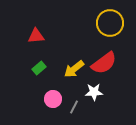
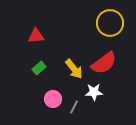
yellow arrow: rotated 90 degrees counterclockwise
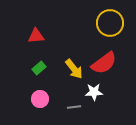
pink circle: moved 13 px left
gray line: rotated 56 degrees clockwise
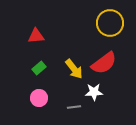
pink circle: moved 1 px left, 1 px up
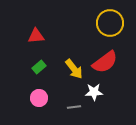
red semicircle: moved 1 px right, 1 px up
green rectangle: moved 1 px up
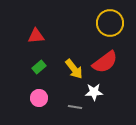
gray line: moved 1 px right; rotated 16 degrees clockwise
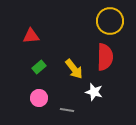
yellow circle: moved 2 px up
red triangle: moved 5 px left
red semicircle: moved 5 px up; rotated 52 degrees counterclockwise
white star: rotated 18 degrees clockwise
gray line: moved 8 px left, 3 px down
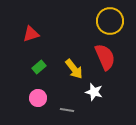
red triangle: moved 2 px up; rotated 12 degrees counterclockwise
red semicircle: rotated 24 degrees counterclockwise
pink circle: moved 1 px left
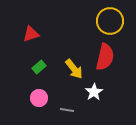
red semicircle: rotated 36 degrees clockwise
white star: rotated 24 degrees clockwise
pink circle: moved 1 px right
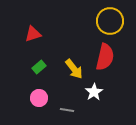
red triangle: moved 2 px right
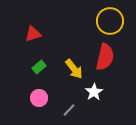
gray line: moved 2 px right; rotated 56 degrees counterclockwise
